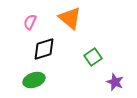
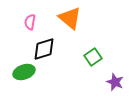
pink semicircle: rotated 14 degrees counterclockwise
green ellipse: moved 10 px left, 8 px up
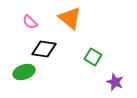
pink semicircle: rotated 56 degrees counterclockwise
black diamond: rotated 25 degrees clockwise
green square: rotated 24 degrees counterclockwise
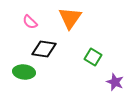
orange triangle: rotated 25 degrees clockwise
green ellipse: rotated 25 degrees clockwise
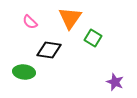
black diamond: moved 5 px right, 1 px down
green square: moved 19 px up
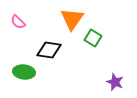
orange triangle: moved 2 px right, 1 px down
pink semicircle: moved 12 px left
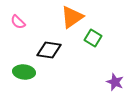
orange triangle: moved 2 px up; rotated 20 degrees clockwise
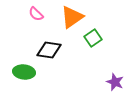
pink semicircle: moved 18 px right, 8 px up
green square: rotated 24 degrees clockwise
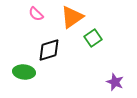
black diamond: rotated 25 degrees counterclockwise
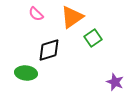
green ellipse: moved 2 px right, 1 px down
